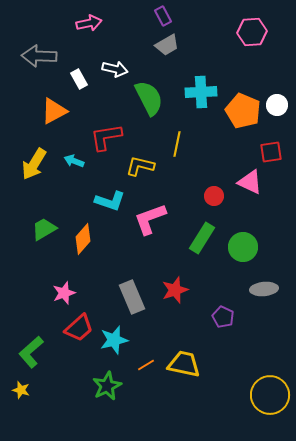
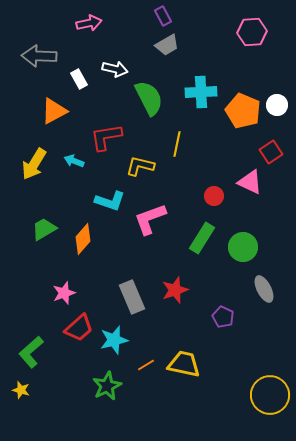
red square: rotated 25 degrees counterclockwise
gray ellipse: rotated 68 degrees clockwise
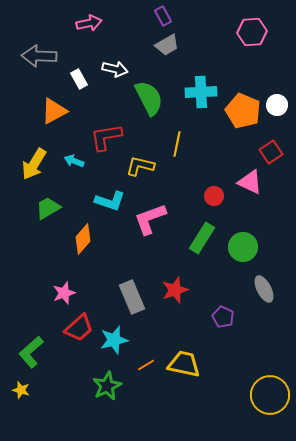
green trapezoid: moved 4 px right, 21 px up
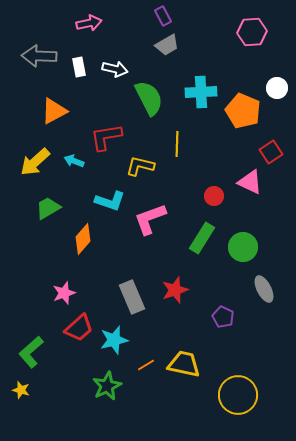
white rectangle: moved 12 px up; rotated 18 degrees clockwise
white circle: moved 17 px up
yellow line: rotated 10 degrees counterclockwise
yellow arrow: moved 1 px right, 2 px up; rotated 16 degrees clockwise
yellow circle: moved 32 px left
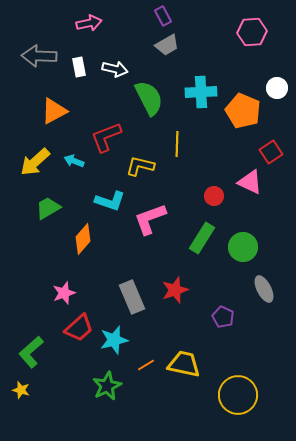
red L-shape: rotated 12 degrees counterclockwise
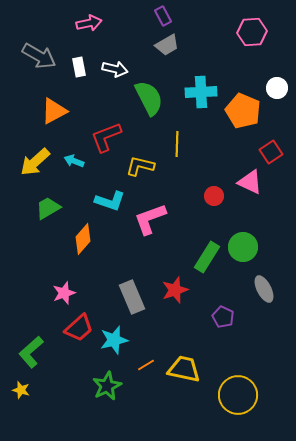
gray arrow: rotated 152 degrees counterclockwise
green rectangle: moved 5 px right, 19 px down
yellow trapezoid: moved 5 px down
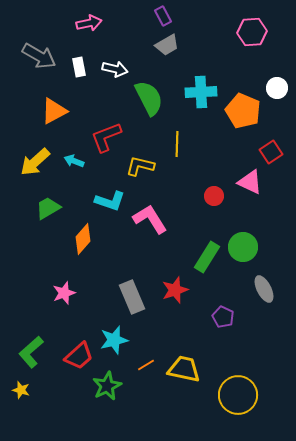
pink L-shape: rotated 78 degrees clockwise
red trapezoid: moved 28 px down
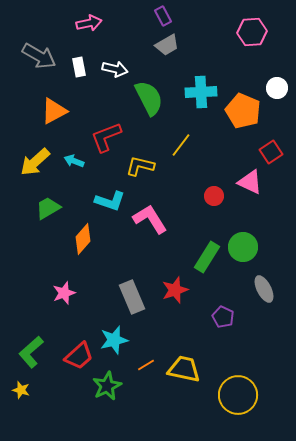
yellow line: moved 4 px right, 1 px down; rotated 35 degrees clockwise
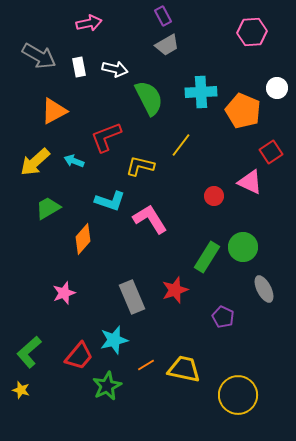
green L-shape: moved 2 px left
red trapezoid: rotated 8 degrees counterclockwise
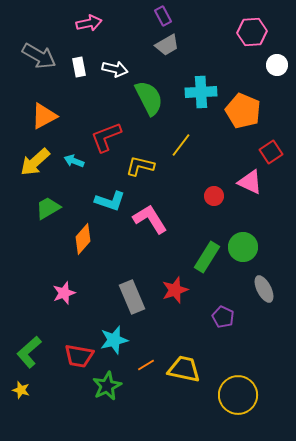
white circle: moved 23 px up
orange triangle: moved 10 px left, 5 px down
red trapezoid: rotated 60 degrees clockwise
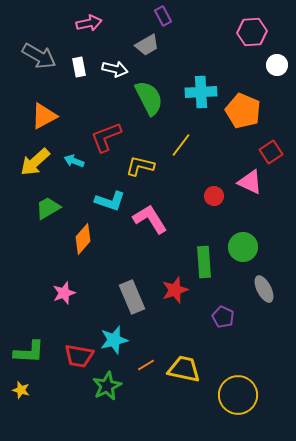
gray trapezoid: moved 20 px left
green rectangle: moved 3 px left, 5 px down; rotated 36 degrees counterclockwise
green L-shape: rotated 136 degrees counterclockwise
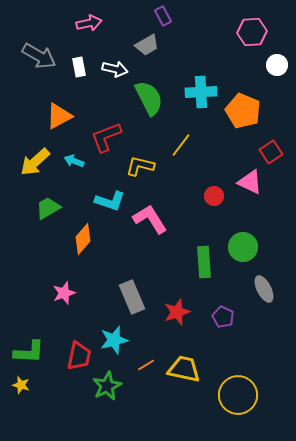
orange triangle: moved 15 px right
red star: moved 2 px right, 22 px down
red trapezoid: rotated 88 degrees counterclockwise
yellow star: moved 5 px up
